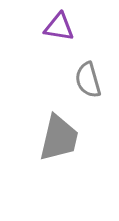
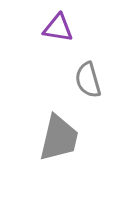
purple triangle: moved 1 px left, 1 px down
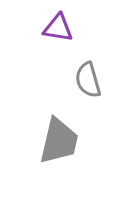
gray trapezoid: moved 3 px down
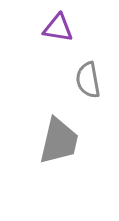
gray semicircle: rotated 6 degrees clockwise
